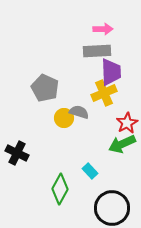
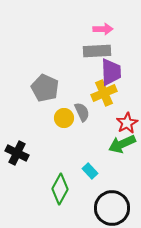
gray semicircle: moved 3 px right; rotated 48 degrees clockwise
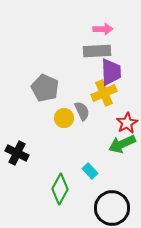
gray semicircle: moved 1 px up
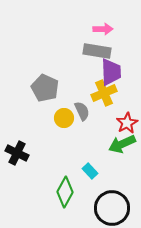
gray rectangle: rotated 12 degrees clockwise
green diamond: moved 5 px right, 3 px down
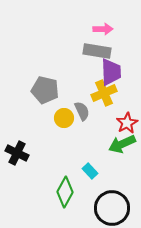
gray pentagon: moved 2 px down; rotated 12 degrees counterclockwise
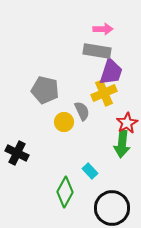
purple trapezoid: rotated 20 degrees clockwise
yellow circle: moved 4 px down
green arrow: rotated 60 degrees counterclockwise
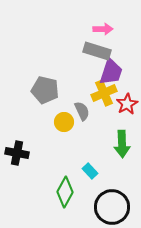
gray rectangle: rotated 8 degrees clockwise
red star: moved 19 px up
green arrow: rotated 8 degrees counterclockwise
black cross: rotated 15 degrees counterclockwise
black circle: moved 1 px up
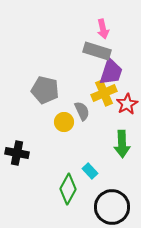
pink arrow: rotated 78 degrees clockwise
green diamond: moved 3 px right, 3 px up
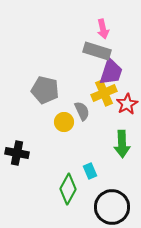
cyan rectangle: rotated 21 degrees clockwise
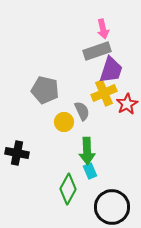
gray rectangle: rotated 36 degrees counterclockwise
purple trapezoid: moved 2 px up
green arrow: moved 35 px left, 7 px down
